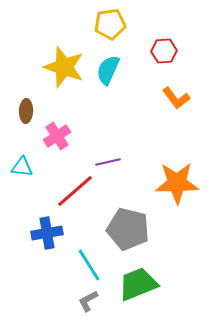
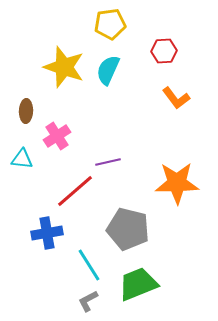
cyan triangle: moved 8 px up
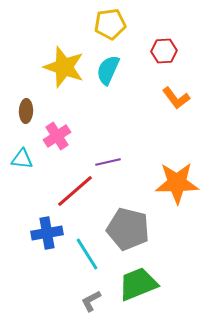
cyan line: moved 2 px left, 11 px up
gray L-shape: moved 3 px right
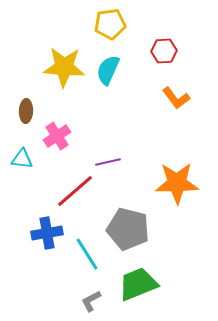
yellow star: rotated 15 degrees counterclockwise
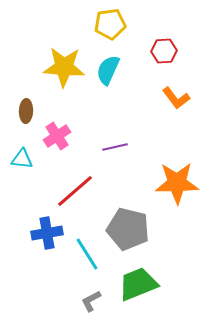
purple line: moved 7 px right, 15 px up
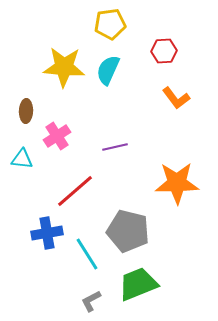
gray pentagon: moved 2 px down
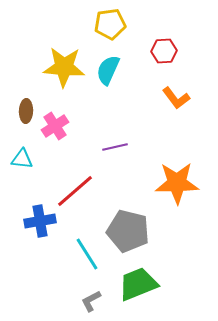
pink cross: moved 2 px left, 10 px up
blue cross: moved 7 px left, 12 px up
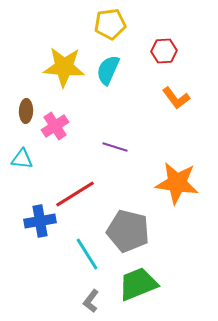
purple line: rotated 30 degrees clockwise
orange star: rotated 9 degrees clockwise
red line: moved 3 px down; rotated 9 degrees clockwise
gray L-shape: rotated 25 degrees counterclockwise
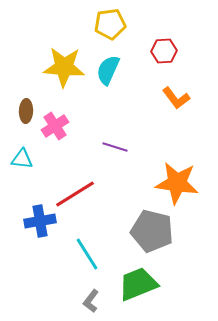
gray pentagon: moved 24 px right
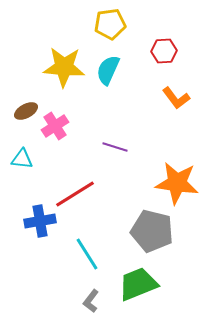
brown ellipse: rotated 60 degrees clockwise
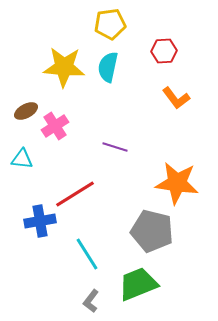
cyan semicircle: moved 3 px up; rotated 12 degrees counterclockwise
